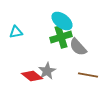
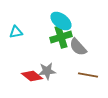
cyan ellipse: moved 1 px left
gray star: rotated 24 degrees clockwise
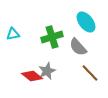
cyan ellipse: moved 25 px right, 1 px down; rotated 15 degrees clockwise
cyan triangle: moved 3 px left, 2 px down
green cross: moved 9 px left
gray star: rotated 18 degrees counterclockwise
brown line: moved 2 px right, 2 px up; rotated 36 degrees clockwise
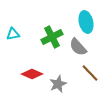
cyan ellipse: rotated 25 degrees clockwise
green cross: rotated 10 degrees counterclockwise
gray star: moved 11 px right, 13 px down
red diamond: moved 2 px up; rotated 15 degrees counterclockwise
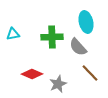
green cross: rotated 25 degrees clockwise
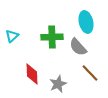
cyan triangle: moved 1 px left, 2 px down; rotated 32 degrees counterclockwise
red diamond: rotated 65 degrees clockwise
